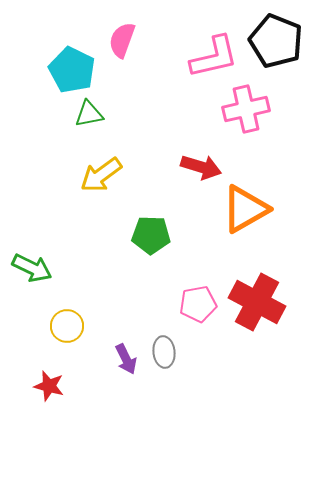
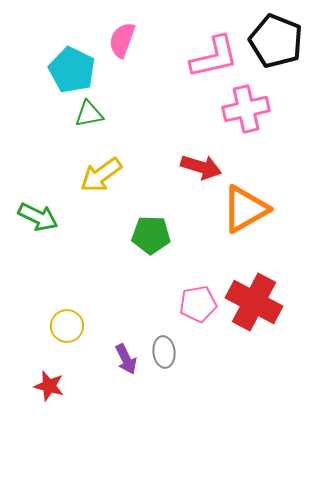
green arrow: moved 6 px right, 51 px up
red cross: moved 3 px left
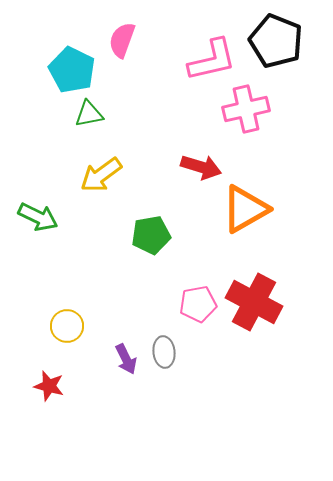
pink L-shape: moved 2 px left, 3 px down
green pentagon: rotated 12 degrees counterclockwise
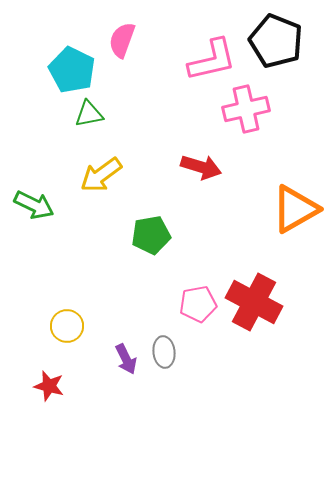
orange triangle: moved 50 px right
green arrow: moved 4 px left, 12 px up
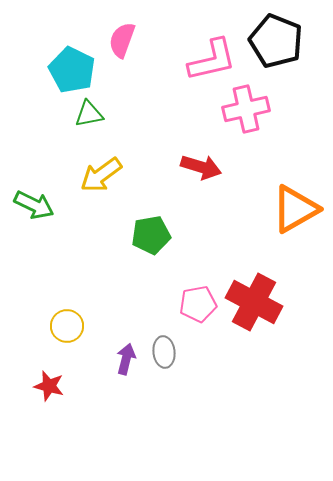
purple arrow: rotated 140 degrees counterclockwise
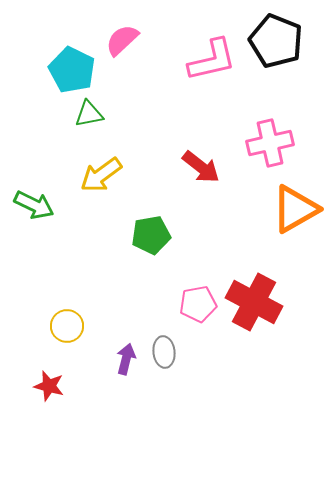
pink semicircle: rotated 27 degrees clockwise
pink cross: moved 24 px right, 34 px down
red arrow: rotated 21 degrees clockwise
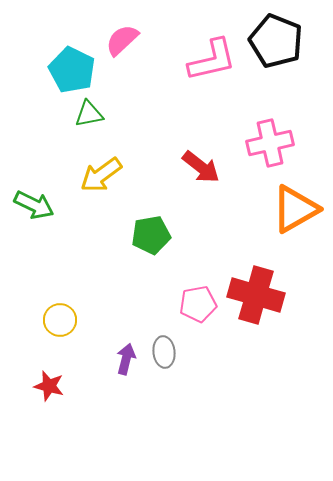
red cross: moved 2 px right, 7 px up; rotated 12 degrees counterclockwise
yellow circle: moved 7 px left, 6 px up
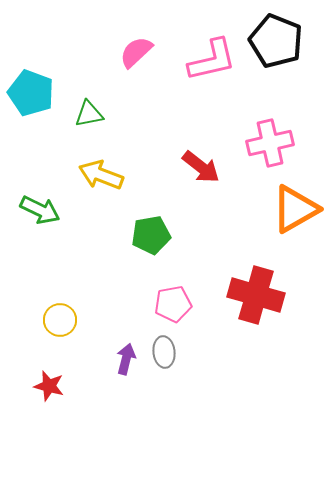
pink semicircle: moved 14 px right, 12 px down
cyan pentagon: moved 41 px left, 23 px down; rotated 6 degrees counterclockwise
yellow arrow: rotated 57 degrees clockwise
green arrow: moved 6 px right, 5 px down
pink pentagon: moved 25 px left
